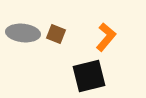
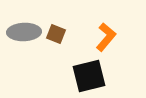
gray ellipse: moved 1 px right, 1 px up; rotated 8 degrees counterclockwise
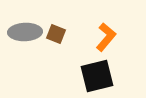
gray ellipse: moved 1 px right
black square: moved 8 px right
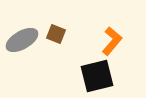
gray ellipse: moved 3 px left, 8 px down; rotated 28 degrees counterclockwise
orange L-shape: moved 6 px right, 4 px down
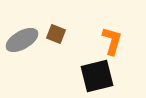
orange L-shape: rotated 24 degrees counterclockwise
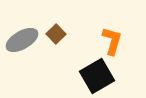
brown square: rotated 24 degrees clockwise
black square: rotated 16 degrees counterclockwise
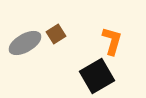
brown square: rotated 12 degrees clockwise
gray ellipse: moved 3 px right, 3 px down
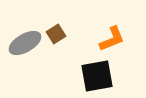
orange L-shape: moved 2 px up; rotated 52 degrees clockwise
black square: rotated 20 degrees clockwise
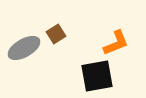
orange L-shape: moved 4 px right, 4 px down
gray ellipse: moved 1 px left, 5 px down
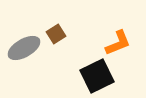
orange L-shape: moved 2 px right
black square: rotated 16 degrees counterclockwise
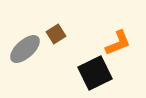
gray ellipse: moved 1 px right, 1 px down; rotated 12 degrees counterclockwise
black square: moved 2 px left, 3 px up
